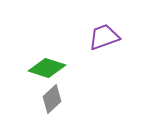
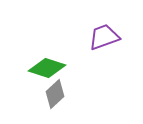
gray diamond: moved 3 px right, 5 px up
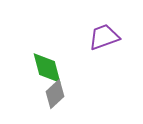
green diamond: rotated 57 degrees clockwise
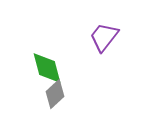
purple trapezoid: rotated 32 degrees counterclockwise
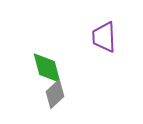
purple trapezoid: rotated 40 degrees counterclockwise
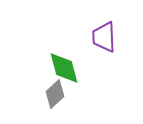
green diamond: moved 17 px right
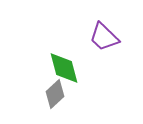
purple trapezoid: rotated 44 degrees counterclockwise
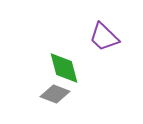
gray diamond: rotated 64 degrees clockwise
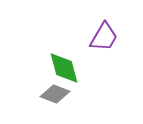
purple trapezoid: rotated 104 degrees counterclockwise
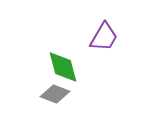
green diamond: moved 1 px left, 1 px up
